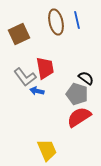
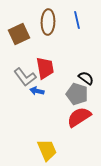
brown ellipse: moved 8 px left; rotated 15 degrees clockwise
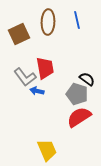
black semicircle: moved 1 px right, 1 px down
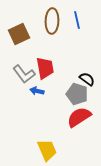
brown ellipse: moved 4 px right, 1 px up
gray L-shape: moved 1 px left, 3 px up
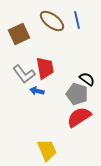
brown ellipse: rotated 55 degrees counterclockwise
